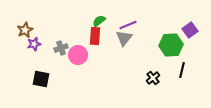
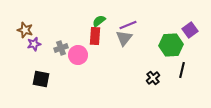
brown star: rotated 28 degrees counterclockwise
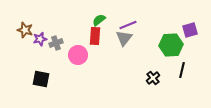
green semicircle: moved 1 px up
purple square: rotated 21 degrees clockwise
purple star: moved 6 px right, 5 px up
gray cross: moved 5 px left, 5 px up
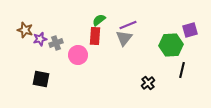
black cross: moved 5 px left, 5 px down
